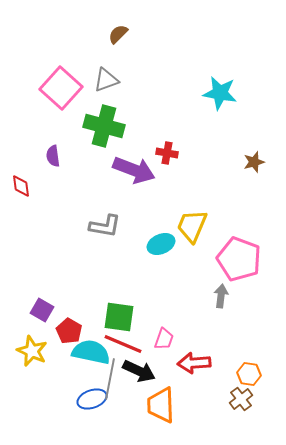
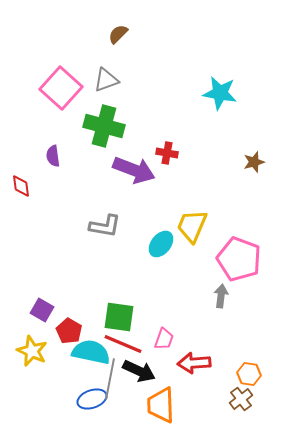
cyan ellipse: rotated 28 degrees counterclockwise
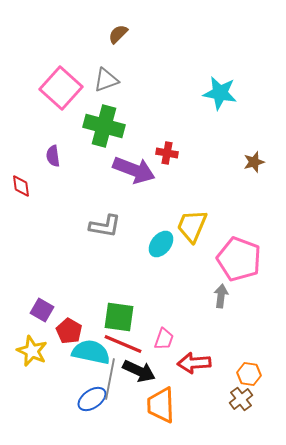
blue ellipse: rotated 16 degrees counterclockwise
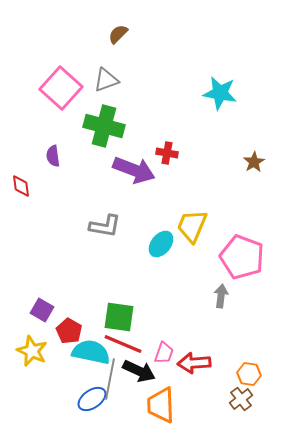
brown star: rotated 15 degrees counterclockwise
pink pentagon: moved 3 px right, 2 px up
pink trapezoid: moved 14 px down
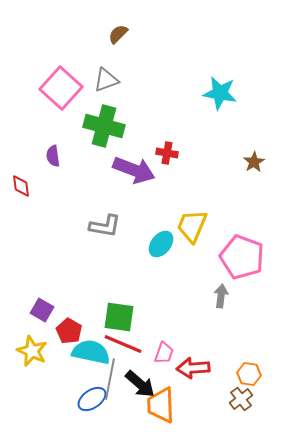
red arrow: moved 1 px left, 5 px down
black arrow: moved 1 px right, 13 px down; rotated 16 degrees clockwise
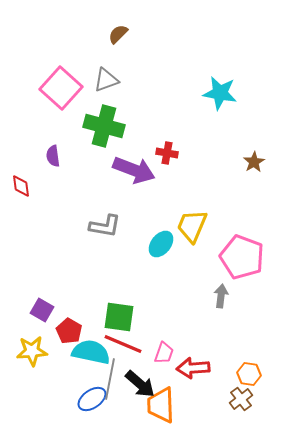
yellow star: rotated 28 degrees counterclockwise
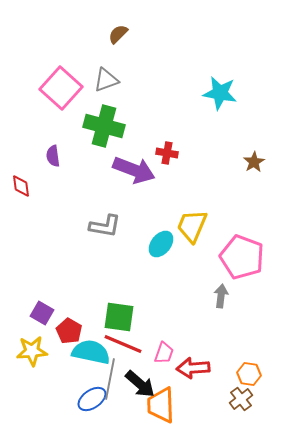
purple square: moved 3 px down
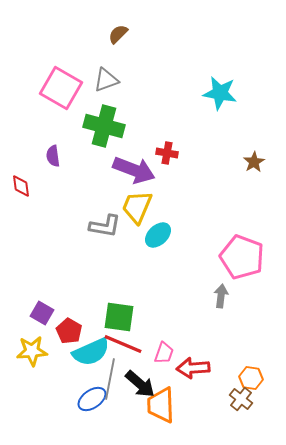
pink square: rotated 12 degrees counterclockwise
yellow trapezoid: moved 55 px left, 19 px up
cyan ellipse: moved 3 px left, 9 px up; rotated 8 degrees clockwise
cyan semicircle: rotated 144 degrees clockwise
orange hexagon: moved 2 px right, 4 px down
brown cross: rotated 15 degrees counterclockwise
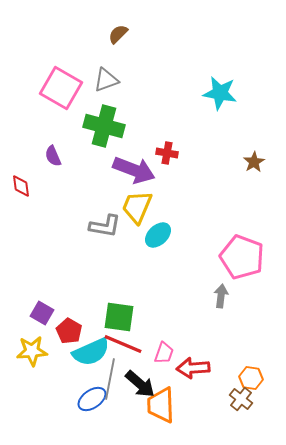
purple semicircle: rotated 15 degrees counterclockwise
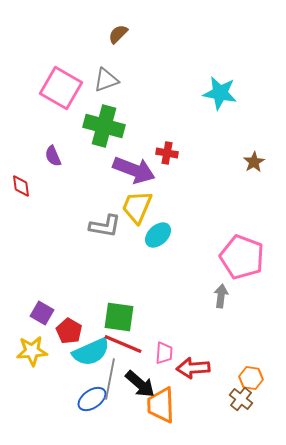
pink trapezoid: rotated 15 degrees counterclockwise
